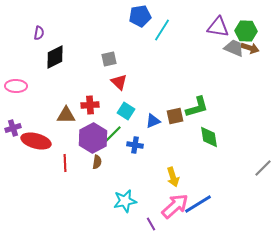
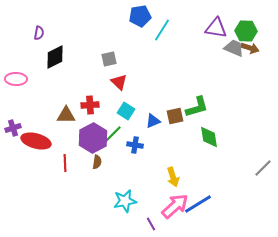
purple triangle: moved 2 px left, 1 px down
pink ellipse: moved 7 px up
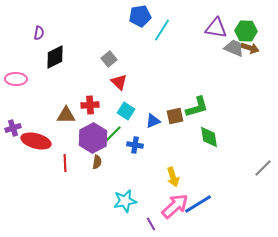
gray square: rotated 28 degrees counterclockwise
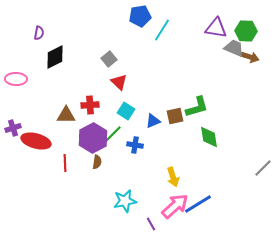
brown arrow: moved 9 px down
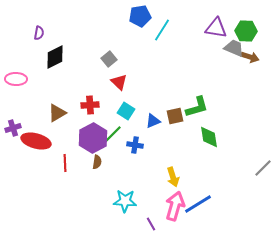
brown triangle: moved 9 px left, 2 px up; rotated 30 degrees counterclockwise
cyan star: rotated 15 degrees clockwise
pink arrow: rotated 32 degrees counterclockwise
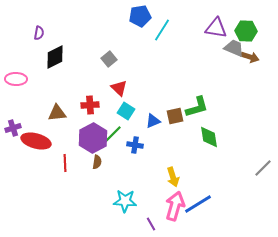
red triangle: moved 6 px down
brown triangle: rotated 24 degrees clockwise
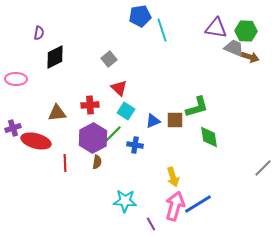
cyan line: rotated 50 degrees counterclockwise
brown square: moved 4 px down; rotated 12 degrees clockwise
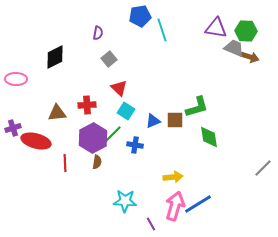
purple semicircle: moved 59 px right
red cross: moved 3 px left
yellow arrow: rotated 78 degrees counterclockwise
